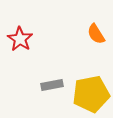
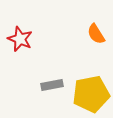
red star: rotated 10 degrees counterclockwise
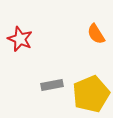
yellow pentagon: rotated 12 degrees counterclockwise
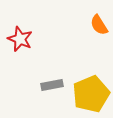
orange semicircle: moved 3 px right, 9 px up
